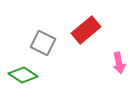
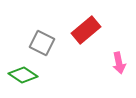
gray square: moved 1 px left
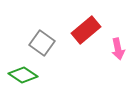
gray square: rotated 10 degrees clockwise
pink arrow: moved 1 px left, 14 px up
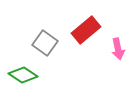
gray square: moved 3 px right
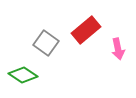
gray square: moved 1 px right
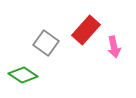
red rectangle: rotated 8 degrees counterclockwise
pink arrow: moved 4 px left, 2 px up
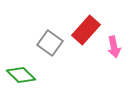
gray square: moved 4 px right
green diamond: moved 2 px left; rotated 12 degrees clockwise
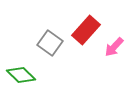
pink arrow: rotated 55 degrees clockwise
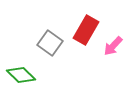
red rectangle: rotated 12 degrees counterclockwise
pink arrow: moved 1 px left, 1 px up
